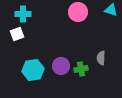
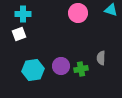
pink circle: moved 1 px down
white square: moved 2 px right
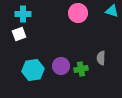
cyan triangle: moved 1 px right, 1 px down
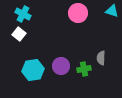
cyan cross: rotated 28 degrees clockwise
white square: rotated 32 degrees counterclockwise
green cross: moved 3 px right
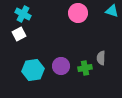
white square: rotated 24 degrees clockwise
green cross: moved 1 px right, 1 px up
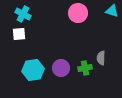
white square: rotated 24 degrees clockwise
purple circle: moved 2 px down
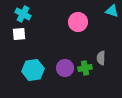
pink circle: moved 9 px down
purple circle: moved 4 px right
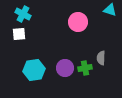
cyan triangle: moved 2 px left, 1 px up
cyan hexagon: moved 1 px right
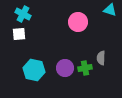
cyan hexagon: rotated 20 degrees clockwise
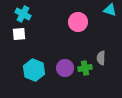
cyan hexagon: rotated 10 degrees clockwise
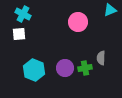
cyan triangle: rotated 40 degrees counterclockwise
